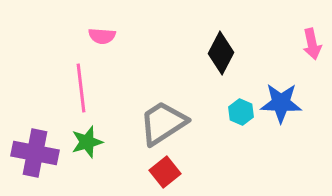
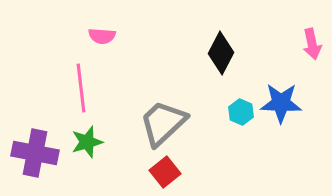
gray trapezoid: rotated 10 degrees counterclockwise
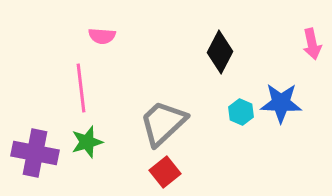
black diamond: moved 1 px left, 1 px up
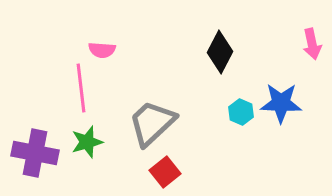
pink semicircle: moved 14 px down
gray trapezoid: moved 11 px left
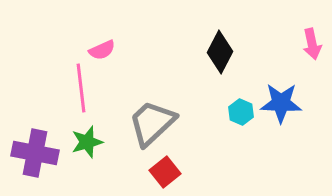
pink semicircle: rotated 28 degrees counterclockwise
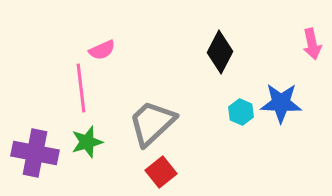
red square: moved 4 px left
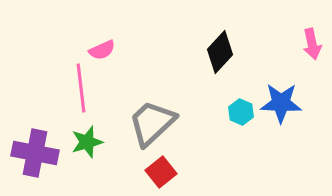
black diamond: rotated 15 degrees clockwise
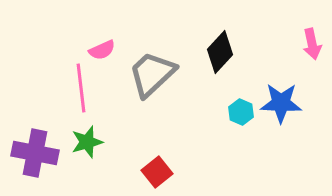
gray trapezoid: moved 49 px up
red square: moved 4 px left
